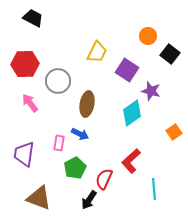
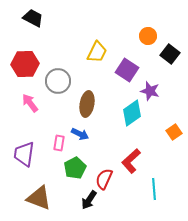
purple star: moved 1 px left
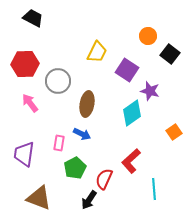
blue arrow: moved 2 px right
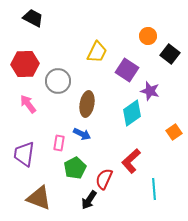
pink arrow: moved 2 px left, 1 px down
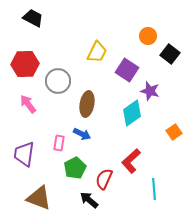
black arrow: rotated 96 degrees clockwise
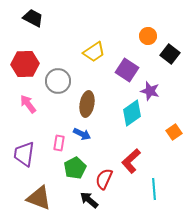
yellow trapezoid: moved 3 px left; rotated 30 degrees clockwise
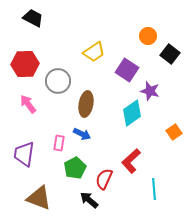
brown ellipse: moved 1 px left
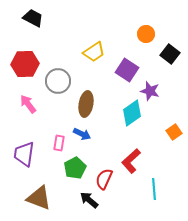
orange circle: moved 2 px left, 2 px up
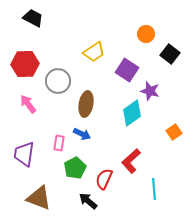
black arrow: moved 1 px left, 1 px down
